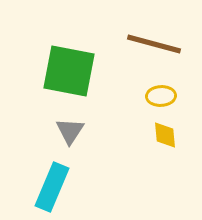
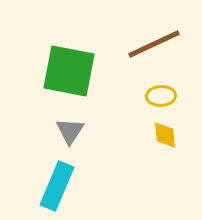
brown line: rotated 40 degrees counterclockwise
cyan rectangle: moved 5 px right, 1 px up
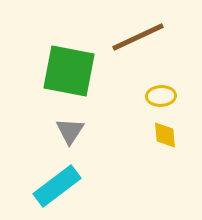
brown line: moved 16 px left, 7 px up
cyan rectangle: rotated 30 degrees clockwise
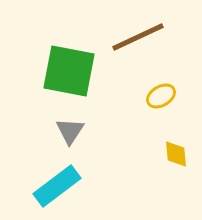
yellow ellipse: rotated 28 degrees counterclockwise
yellow diamond: moved 11 px right, 19 px down
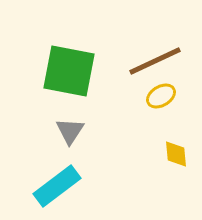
brown line: moved 17 px right, 24 px down
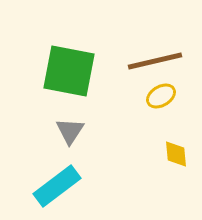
brown line: rotated 12 degrees clockwise
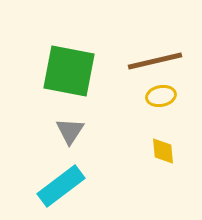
yellow ellipse: rotated 20 degrees clockwise
yellow diamond: moved 13 px left, 3 px up
cyan rectangle: moved 4 px right
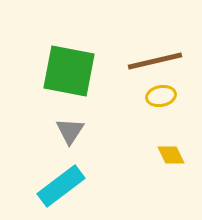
yellow diamond: moved 8 px right, 4 px down; rotated 20 degrees counterclockwise
